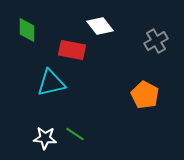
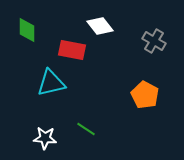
gray cross: moved 2 px left; rotated 30 degrees counterclockwise
green line: moved 11 px right, 5 px up
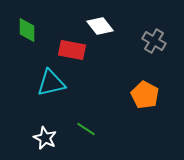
white star: rotated 20 degrees clockwise
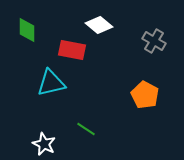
white diamond: moved 1 px left, 1 px up; rotated 12 degrees counterclockwise
white star: moved 1 px left, 6 px down
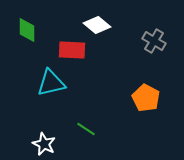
white diamond: moved 2 px left
red rectangle: rotated 8 degrees counterclockwise
orange pentagon: moved 1 px right, 3 px down
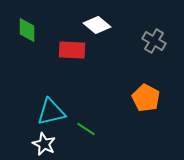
cyan triangle: moved 29 px down
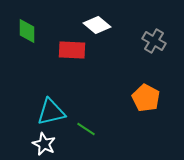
green diamond: moved 1 px down
